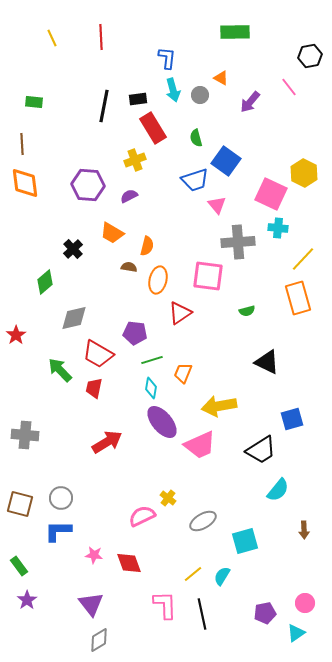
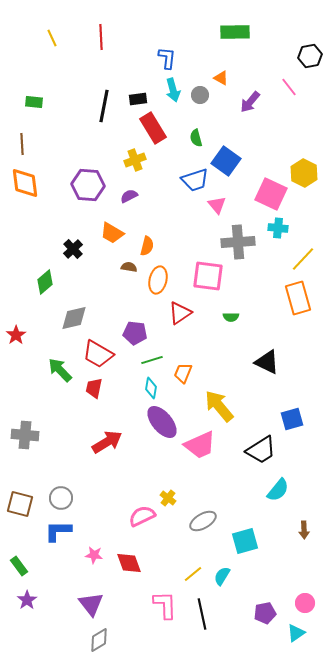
green semicircle at (247, 311): moved 16 px left, 6 px down; rotated 14 degrees clockwise
yellow arrow at (219, 406): rotated 60 degrees clockwise
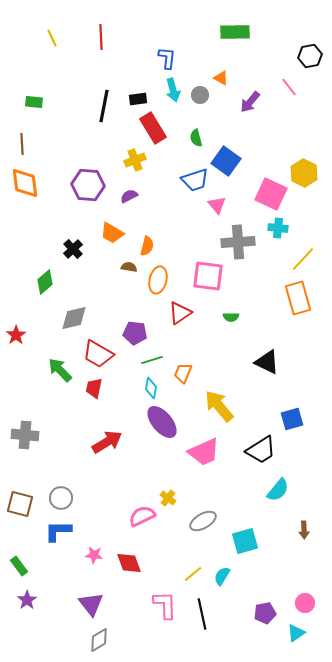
pink trapezoid at (200, 445): moved 4 px right, 7 px down
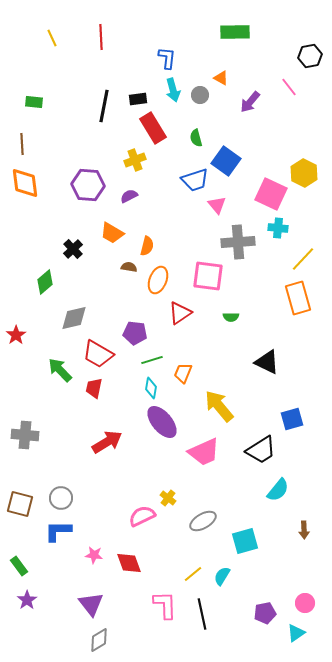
orange ellipse at (158, 280): rotated 8 degrees clockwise
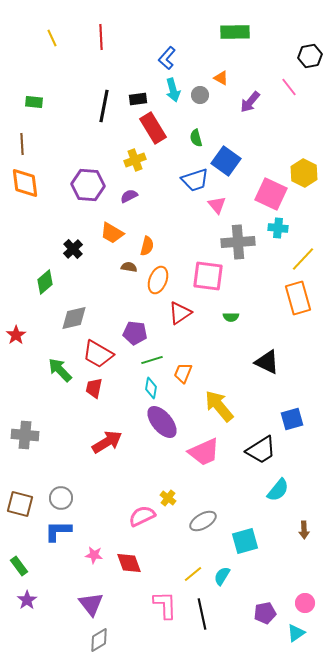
blue L-shape at (167, 58): rotated 145 degrees counterclockwise
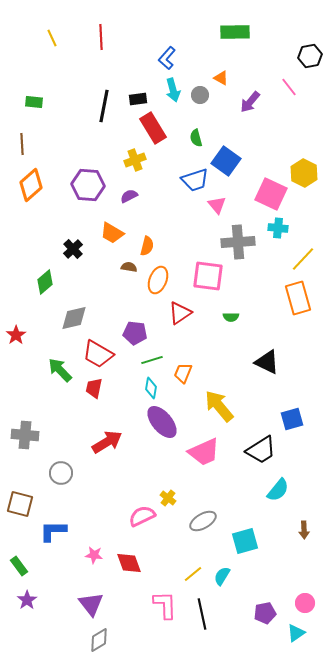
orange diamond at (25, 183): moved 6 px right, 2 px down; rotated 56 degrees clockwise
gray circle at (61, 498): moved 25 px up
blue L-shape at (58, 531): moved 5 px left
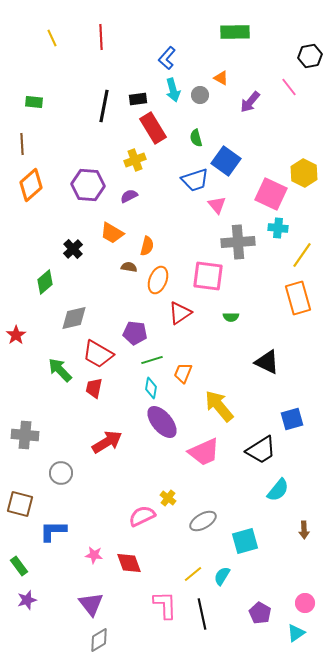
yellow line at (303, 259): moved 1 px left, 4 px up; rotated 8 degrees counterclockwise
purple star at (27, 600): rotated 18 degrees clockwise
purple pentagon at (265, 613): moved 5 px left; rotated 30 degrees counterclockwise
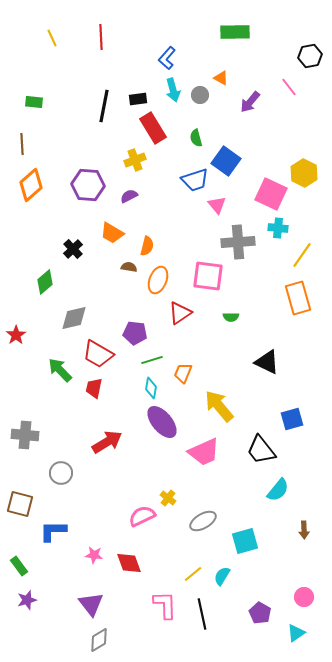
black trapezoid at (261, 450): rotated 84 degrees clockwise
pink circle at (305, 603): moved 1 px left, 6 px up
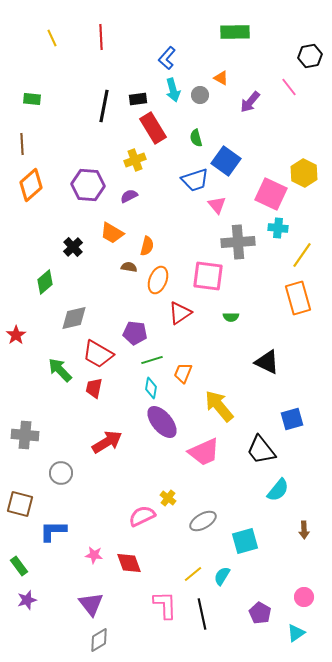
green rectangle at (34, 102): moved 2 px left, 3 px up
black cross at (73, 249): moved 2 px up
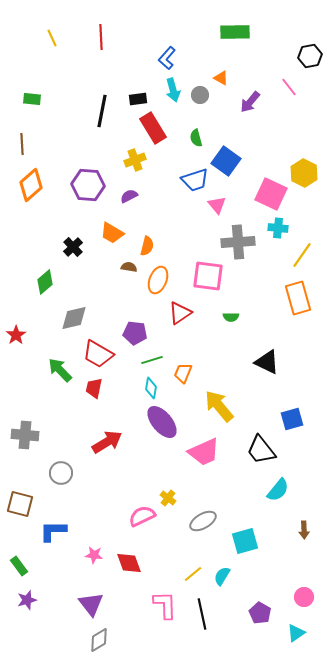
black line at (104, 106): moved 2 px left, 5 px down
